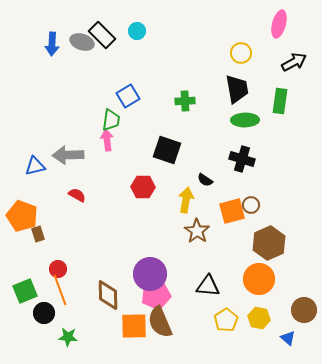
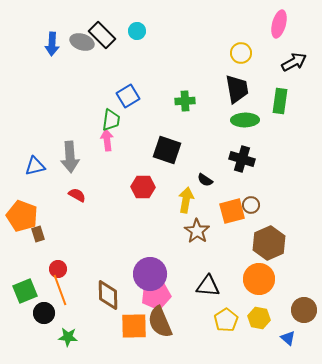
gray arrow at (68, 155): moved 2 px right, 2 px down; rotated 92 degrees counterclockwise
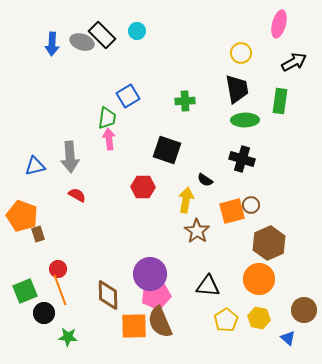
green trapezoid at (111, 120): moved 4 px left, 2 px up
pink arrow at (107, 140): moved 2 px right, 1 px up
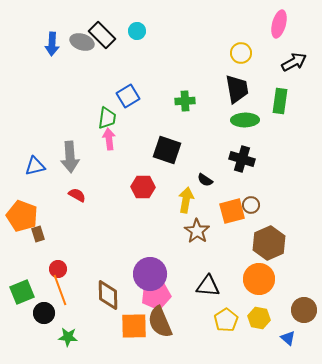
green square at (25, 291): moved 3 px left, 1 px down
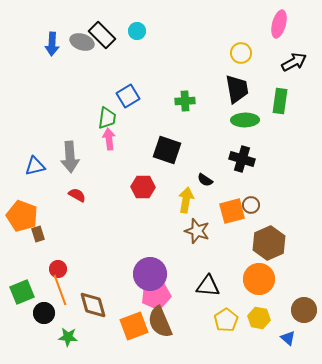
brown star at (197, 231): rotated 15 degrees counterclockwise
brown diamond at (108, 295): moved 15 px left, 10 px down; rotated 16 degrees counterclockwise
orange square at (134, 326): rotated 20 degrees counterclockwise
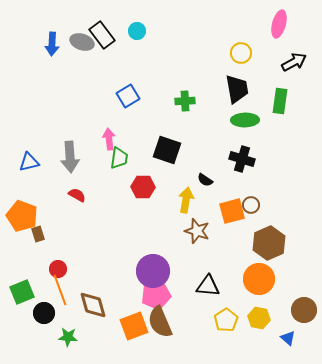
black rectangle at (102, 35): rotated 8 degrees clockwise
green trapezoid at (107, 118): moved 12 px right, 40 px down
blue triangle at (35, 166): moved 6 px left, 4 px up
purple circle at (150, 274): moved 3 px right, 3 px up
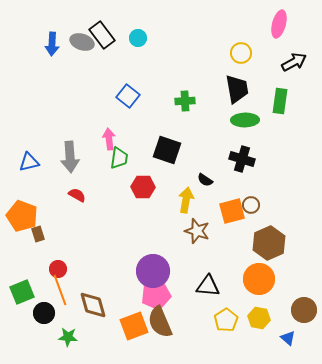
cyan circle at (137, 31): moved 1 px right, 7 px down
blue square at (128, 96): rotated 20 degrees counterclockwise
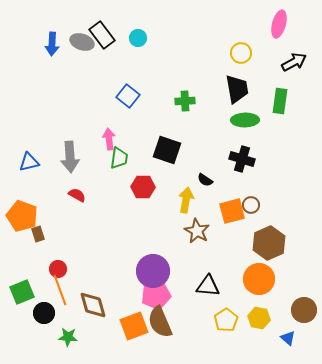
brown star at (197, 231): rotated 10 degrees clockwise
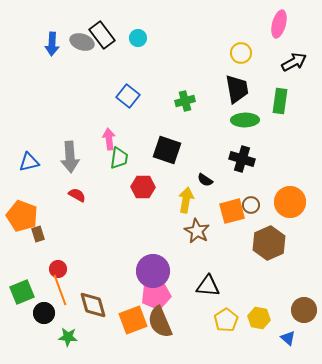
green cross at (185, 101): rotated 12 degrees counterclockwise
orange circle at (259, 279): moved 31 px right, 77 px up
orange square at (134, 326): moved 1 px left, 6 px up
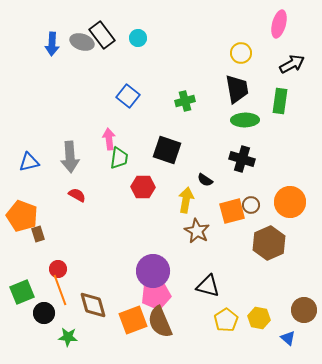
black arrow at (294, 62): moved 2 px left, 2 px down
black triangle at (208, 286): rotated 10 degrees clockwise
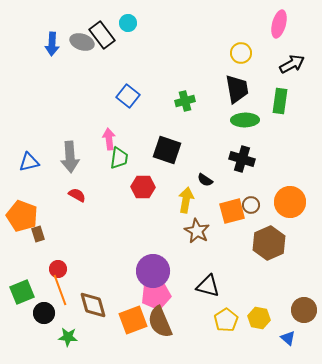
cyan circle at (138, 38): moved 10 px left, 15 px up
